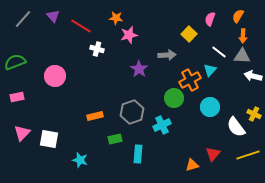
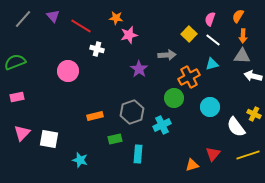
white line: moved 6 px left, 12 px up
cyan triangle: moved 2 px right, 6 px up; rotated 32 degrees clockwise
pink circle: moved 13 px right, 5 px up
orange cross: moved 1 px left, 3 px up
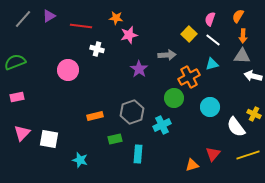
purple triangle: moved 4 px left; rotated 40 degrees clockwise
red line: rotated 25 degrees counterclockwise
pink circle: moved 1 px up
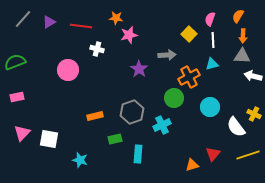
purple triangle: moved 6 px down
white line: rotated 49 degrees clockwise
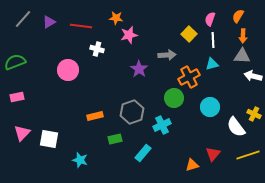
cyan rectangle: moved 5 px right, 1 px up; rotated 36 degrees clockwise
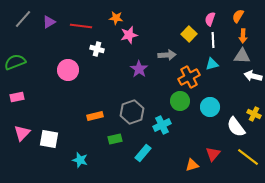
green circle: moved 6 px right, 3 px down
yellow line: moved 2 px down; rotated 55 degrees clockwise
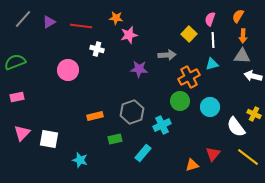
purple star: rotated 30 degrees counterclockwise
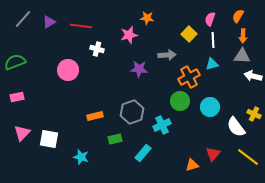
orange star: moved 31 px right
cyan star: moved 1 px right, 3 px up
